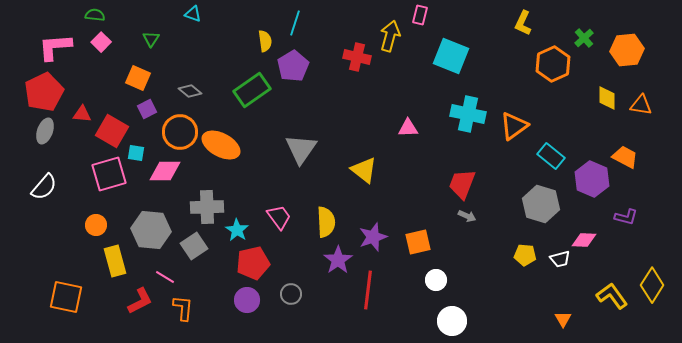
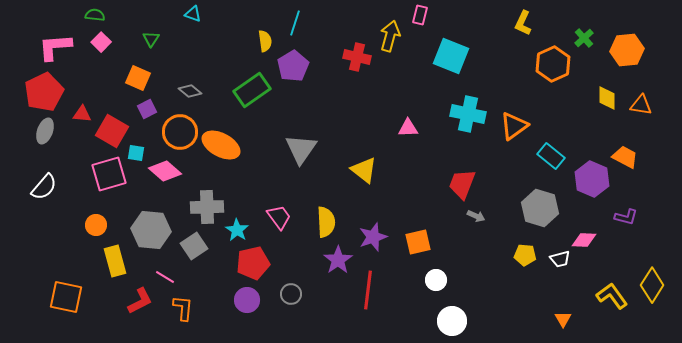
pink diamond at (165, 171): rotated 40 degrees clockwise
gray hexagon at (541, 204): moved 1 px left, 4 px down
gray arrow at (467, 216): moved 9 px right
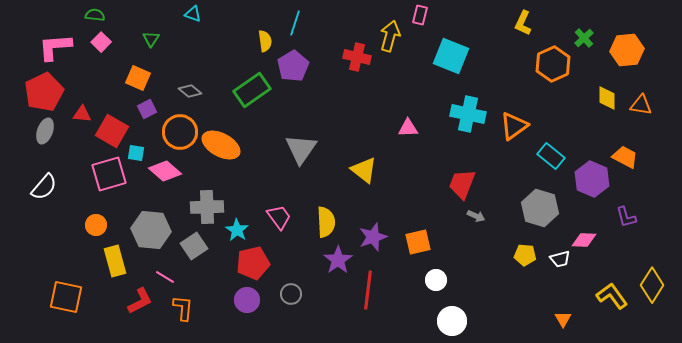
purple L-shape at (626, 217): rotated 60 degrees clockwise
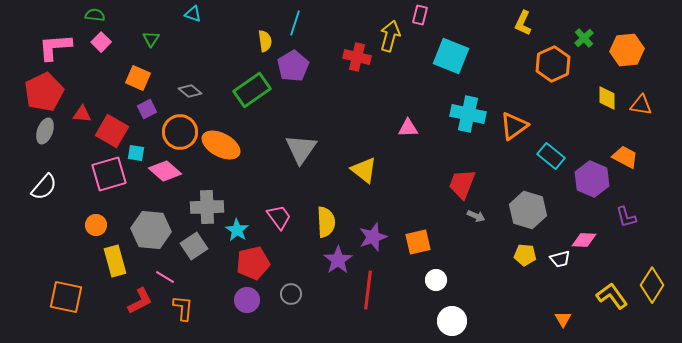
gray hexagon at (540, 208): moved 12 px left, 2 px down
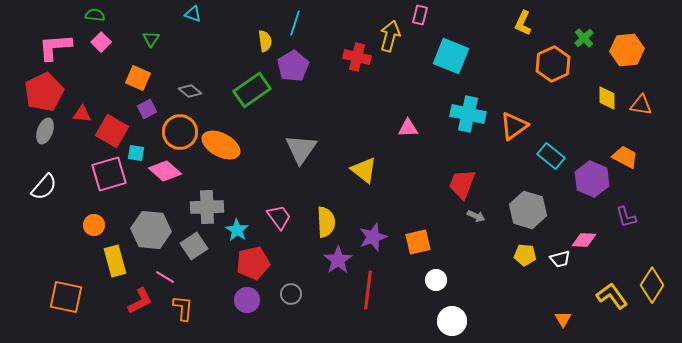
orange circle at (96, 225): moved 2 px left
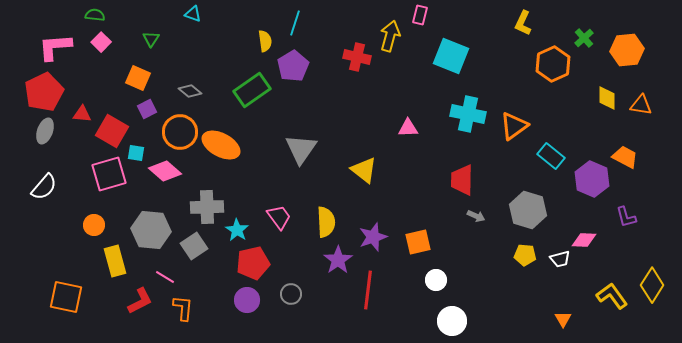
red trapezoid at (462, 184): moved 4 px up; rotated 20 degrees counterclockwise
